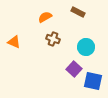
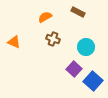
blue square: rotated 30 degrees clockwise
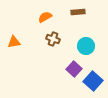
brown rectangle: rotated 32 degrees counterclockwise
orange triangle: rotated 32 degrees counterclockwise
cyan circle: moved 1 px up
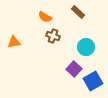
brown rectangle: rotated 48 degrees clockwise
orange semicircle: rotated 120 degrees counterclockwise
brown cross: moved 3 px up
cyan circle: moved 1 px down
blue square: rotated 18 degrees clockwise
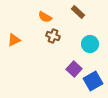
orange triangle: moved 2 px up; rotated 16 degrees counterclockwise
cyan circle: moved 4 px right, 3 px up
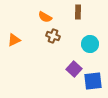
brown rectangle: rotated 48 degrees clockwise
blue square: rotated 24 degrees clockwise
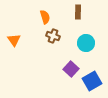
orange semicircle: rotated 136 degrees counterclockwise
orange triangle: rotated 40 degrees counterclockwise
cyan circle: moved 4 px left, 1 px up
purple square: moved 3 px left
blue square: moved 1 px left; rotated 24 degrees counterclockwise
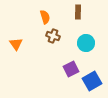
orange triangle: moved 2 px right, 4 px down
purple square: rotated 21 degrees clockwise
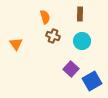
brown rectangle: moved 2 px right, 2 px down
cyan circle: moved 4 px left, 2 px up
purple square: rotated 21 degrees counterclockwise
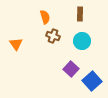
blue square: rotated 12 degrees counterclockwise
